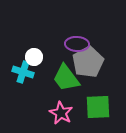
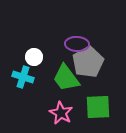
cyan cross: moved 5 px down
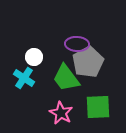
cyan cross: moved 1 px right, 1 px down; rotated 15 degrees clockwise
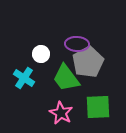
white circle: moved 7 px right, 3 px up
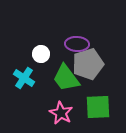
gray pentagon: moved 2 px down; rotated 12 degrees clockwise
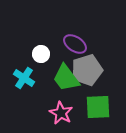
purple ellipse: moved 2 px left; rotated 30 degrees clockwise
gray pentagon: moved 1 px left, 6 px down
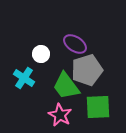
green trapezoid: moved 8 px down
pink star: moved 1 px left, 2 px down
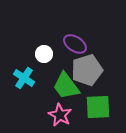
white circle: moved 3 px right
